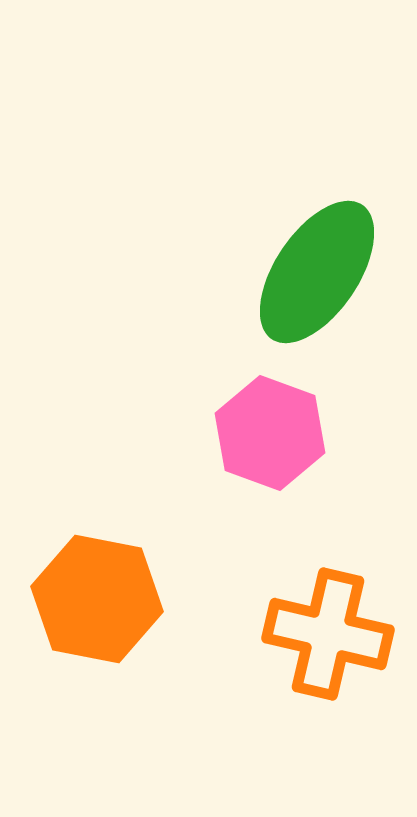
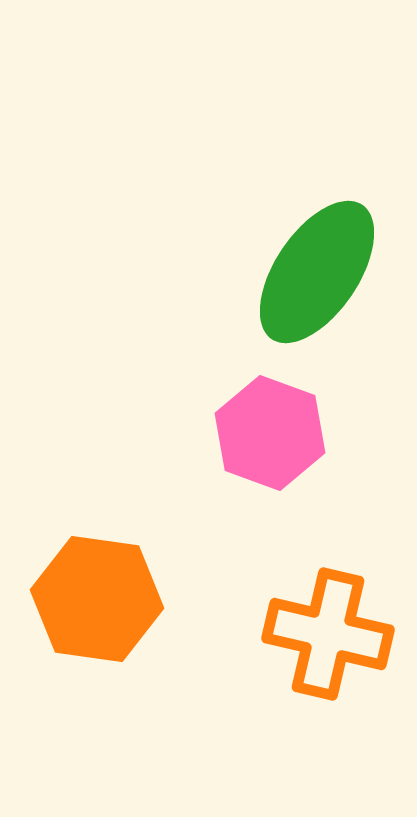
orange hexagon: rotated 3 degrees counterclockwise
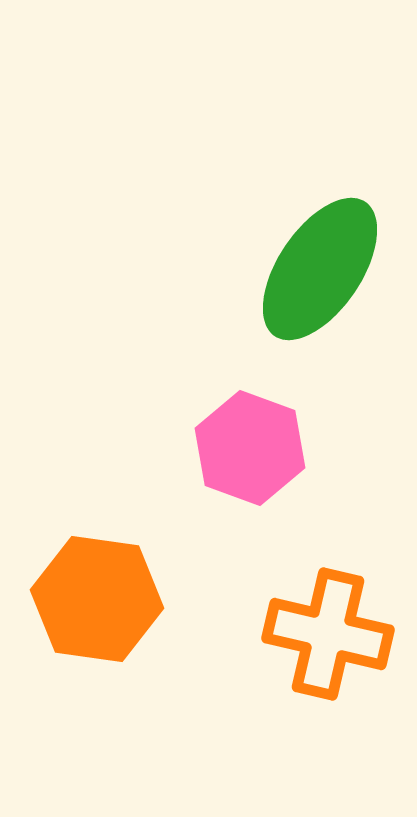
green ellipse: moved 3 px right, 3 px up
pink hexagon: moved 20 px left, 15 px down
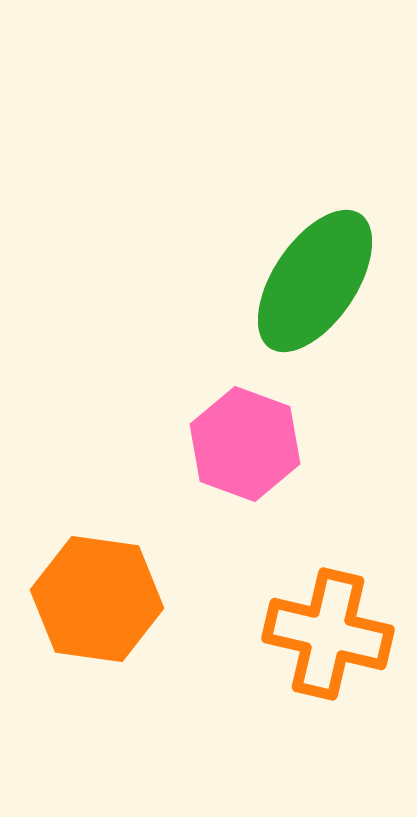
green ellipse: moved 5 px left, 12 px down
pink hexagon: moved 5 px left, 4 px up
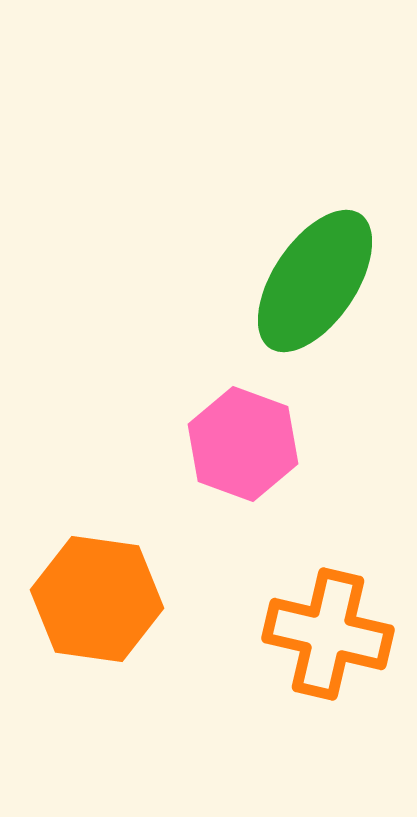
pink hexagon: moved 2 px left
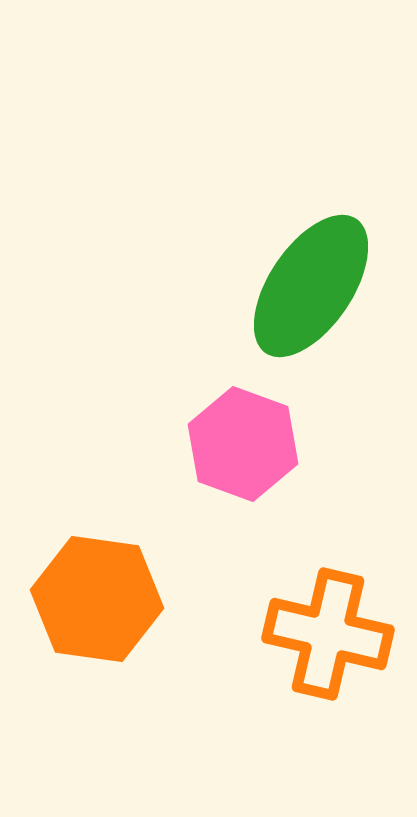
green ellipse: moved 4 px left, 5 px down
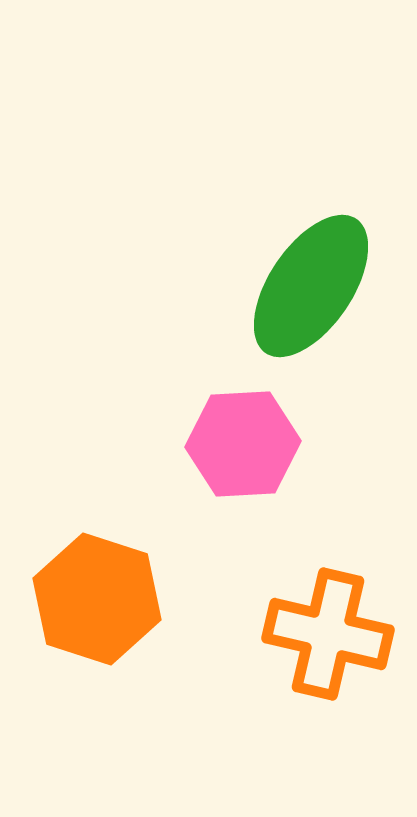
pink hexagon: rotated 23 degrees counterclockwise
orange hexagon: rotated 10 degrees clockwise
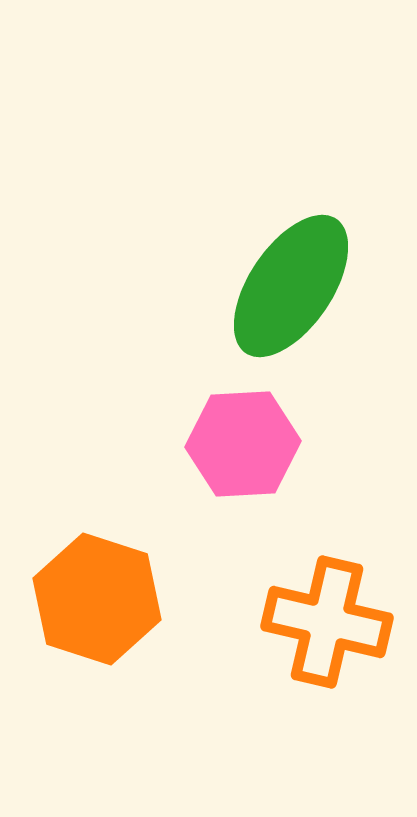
green ellipse: moved 20 px left
orange cross: moved 1 px left, 12 px up
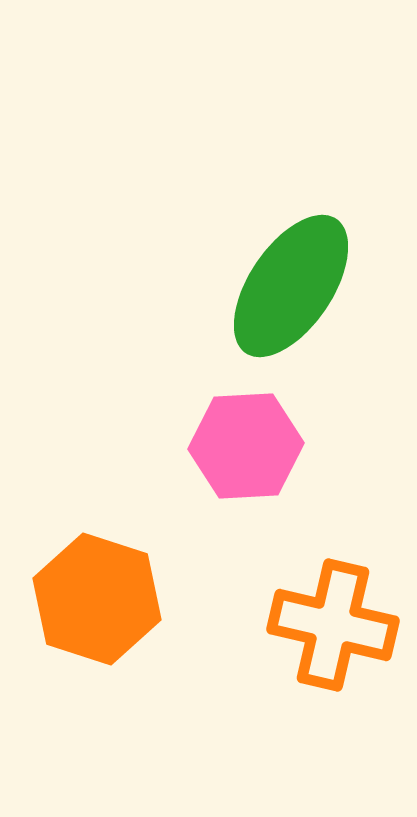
pink hexagon: moved 3 px right, 2 px down
orange cross: moved 6 px right, 3 px down
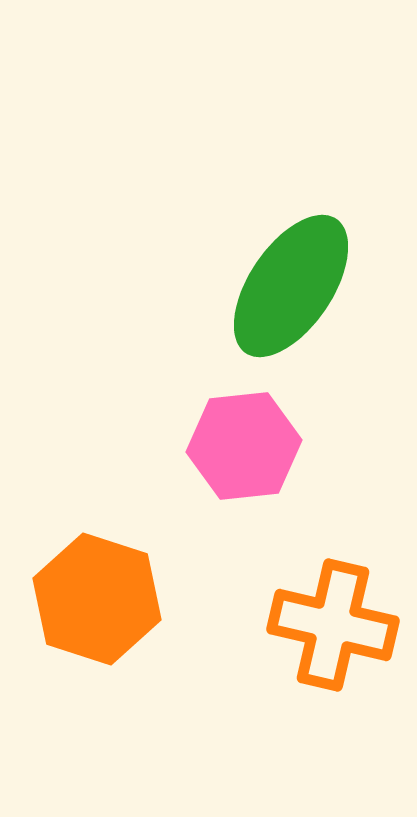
pink hexagon: moved 2 px left; rotated 3 degrees counterclockwise
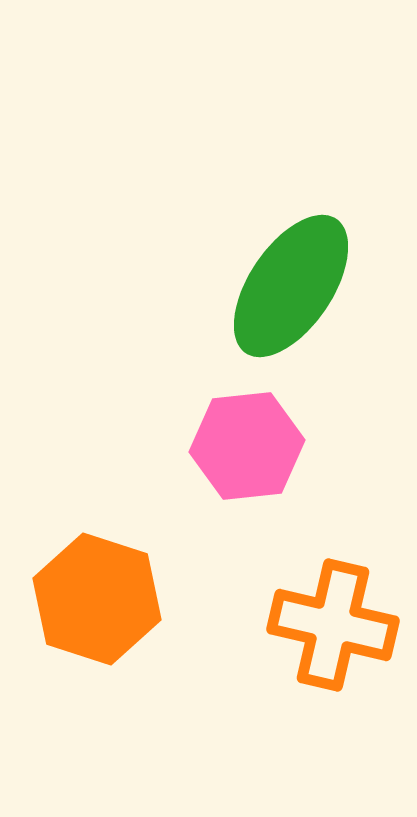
pink hexagon: moved 3 px right
